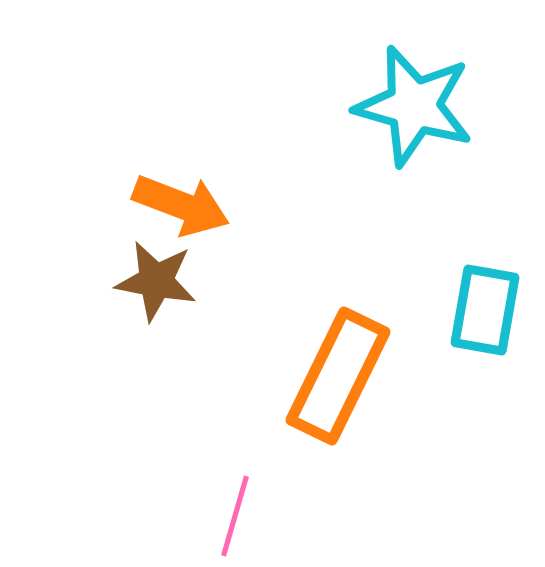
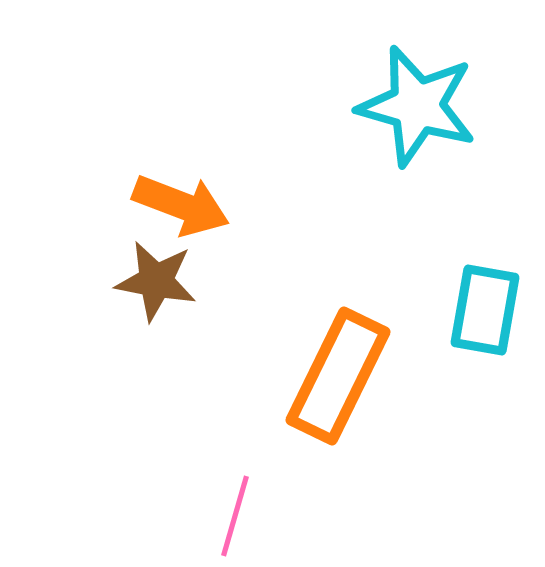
cyan star: moved 3 px right
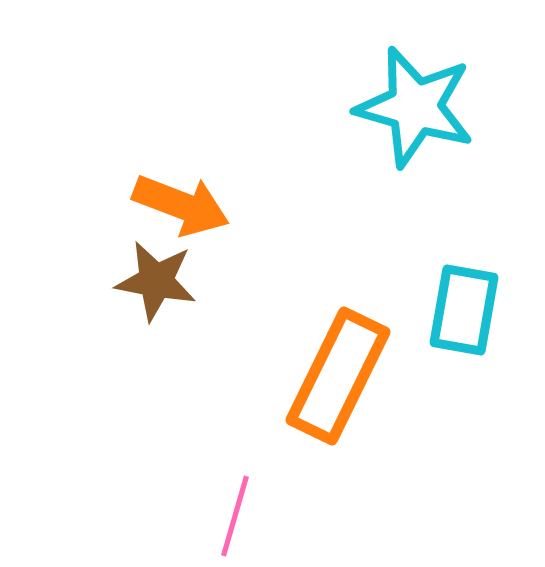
cyan star: moved 2 px left, 1 px down
cyan rectangle: moved 21 px left
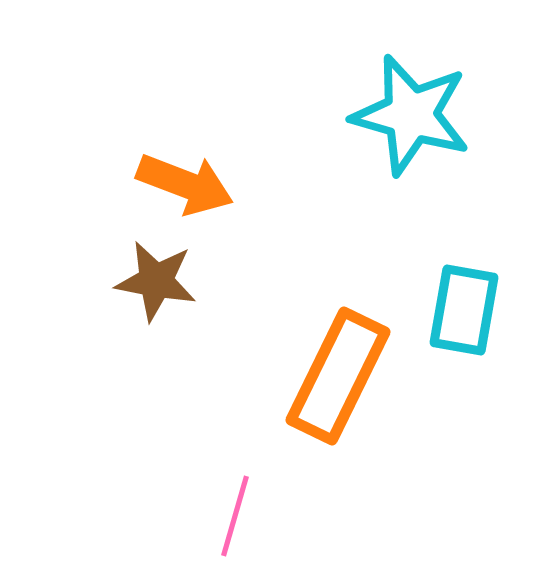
cyan star: moved 4 px left, 8 px down
orange arrow: moved 4 px right, 21 px up
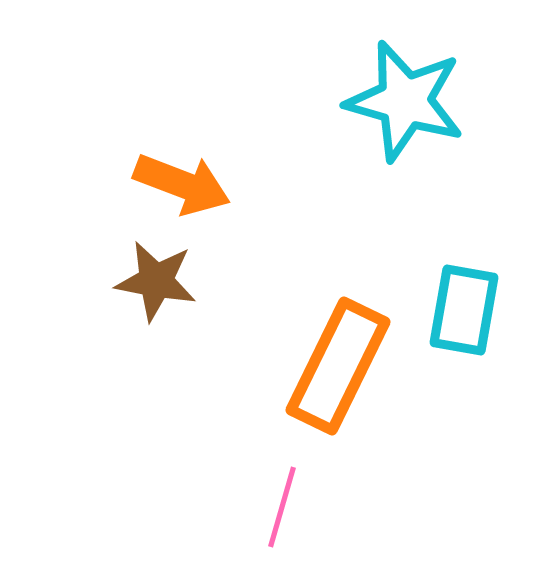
cyan star: moved 6 px left, 14 px up
orange arrow: moved 3 px left
orange rectangle: moved 10 px up
pink line: moved 47 px right, 9 px up
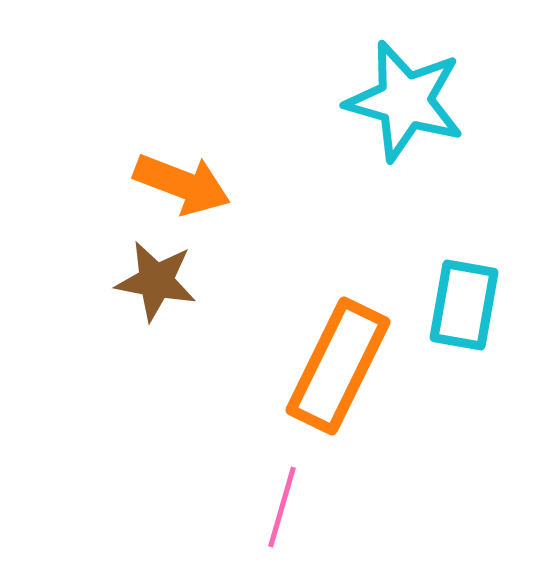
cyan rectangle: moved 5 px up
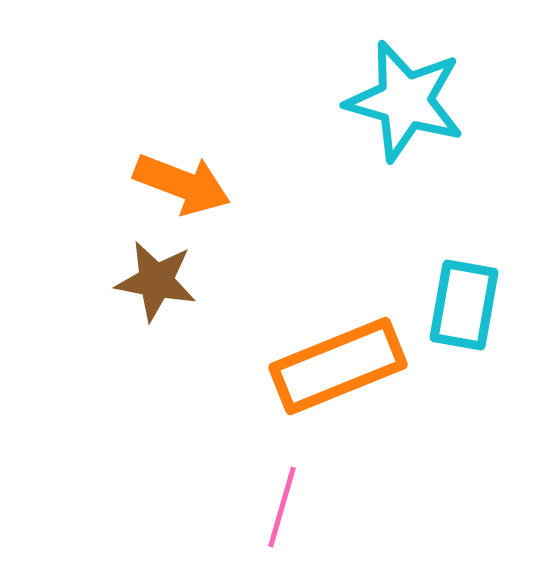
orange rectangle: rotated 42 degrees clockwise
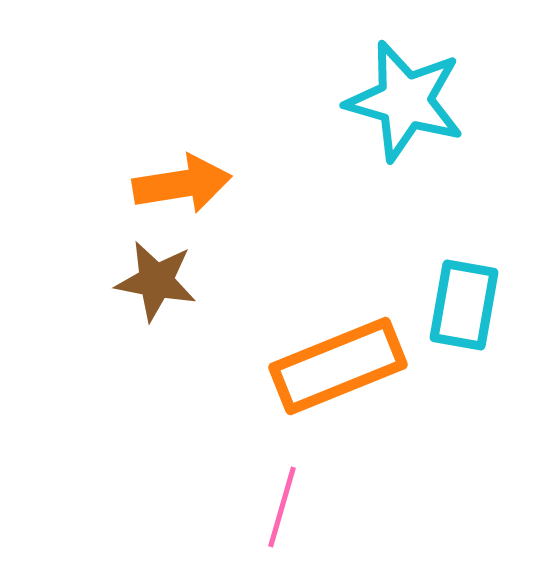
orange arrow: rotated 30 degrees counterclockwise
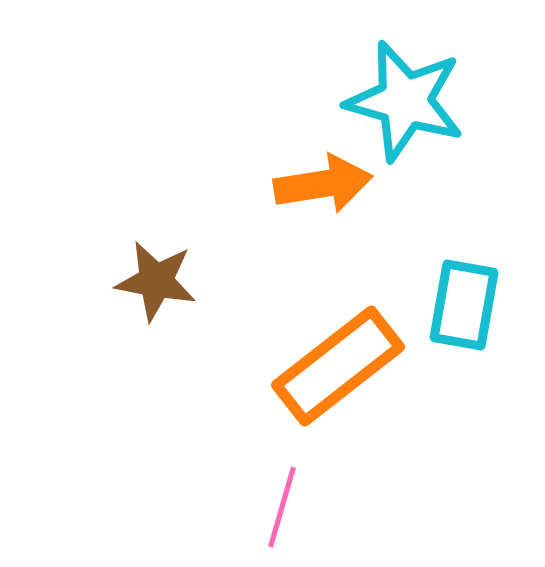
orange arrow: moved 141 px right
orange rectangle: rotated 16 degrees counterclockwise
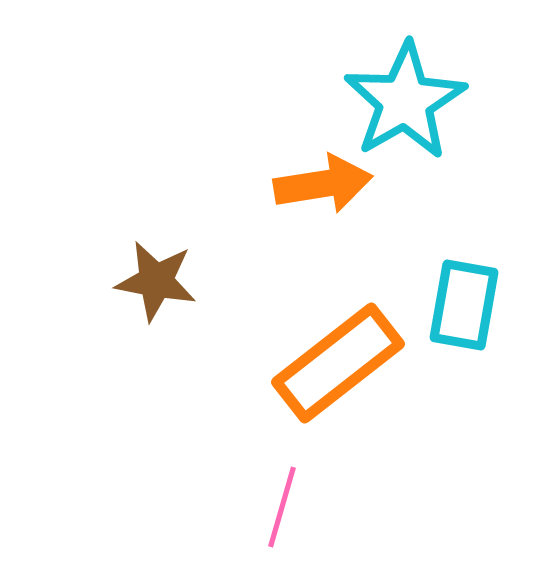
cyan star: rotated 26 degrees clockwise
orange rectangle: moved 3 px up
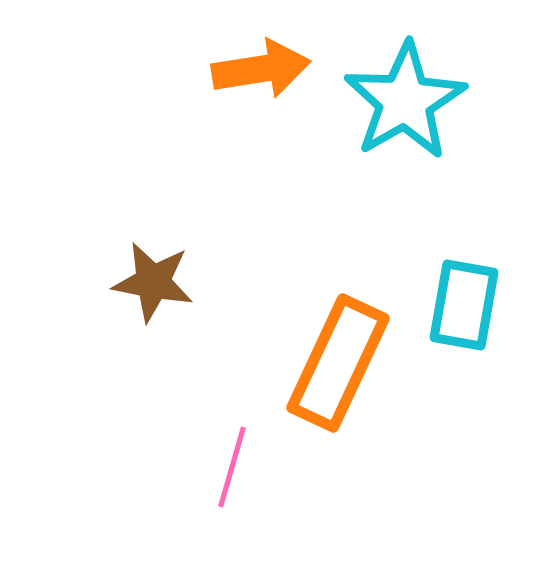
orange arrow: moved 62 px left, 115 px up
brown star: moved 3 px left, 1 px down
orange rectangle: rotated 27 degrees counterclockwise
pink line: moved 50 px left, 40 px up
